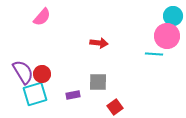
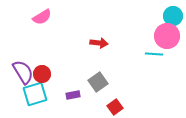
pink semicircle: rotated 18 degrees clockwise
gray square: rotated 36 degrees counterclockwise
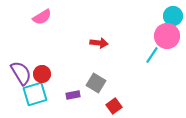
cyan line: moved 2 px left, 1 px down; rotated 60 degrees counterclockwise
purple semicircle: moved 2 px left, 1 px down
gray square: moved 2 px left, 1 px down; rotated 24 degrees counterclockwise
red square: moved 1 px left, 1 px up
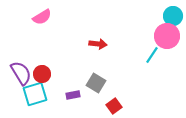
red arrow: moved 1 px left, 1 px down
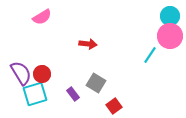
cyan circle: moved 3 px left
pink circle: moved 3 px right
red arrow: moved 10 px left
cyan line: moved 2 px left
purple rectangle: moved 1 px up; rotated 64 degrees clockwise
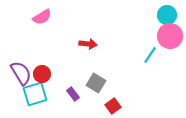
cyan circle: moved 3 px left, 1 px up
red square: moved 1 px left
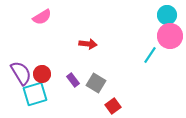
purple rectangle: moved 14 px up
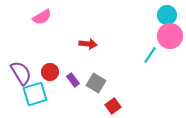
red circle: moved 8 px right, 2 px up
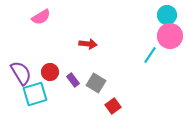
pink semicircle: moved 1 px left
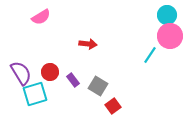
gray square: moved 2 px right, 3 px down
